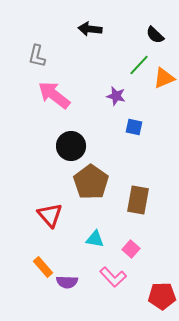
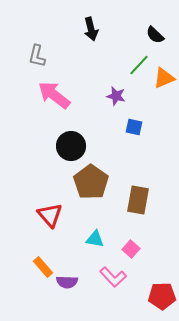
black arrow: moved 1 px right; rotated 110 degrees counterclockwise
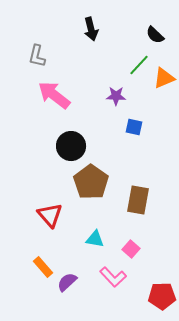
purple star: rotated 12 degrees counterclockwise
purple semicircle: rotated 135 degrees clockwise
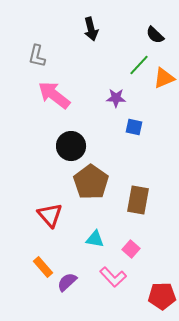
purple star: moved 2 px down
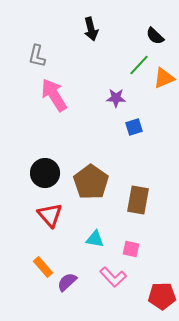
black semicircle: moved 1 px down
pink arrow: rotated 20 degrees clockwise
blue square: rotated 30 degrees counterclockwise
black circle: moved 26 px left, 27 px down
pink square: rotated 30 degrees counterclockwise
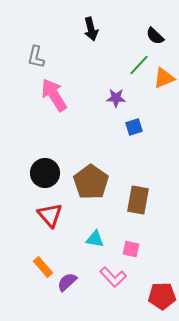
gray L-shape: moved 1 px left, 1 px down
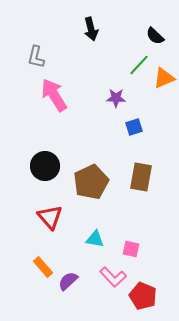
black circle: moved 7 px up
brown pentagon: rotated 12 degrees clockwise
brown rectangle: moved 3 px right, 23 px up
red triangle: moved 2 px down
purple semicircle: moved 1 px right, 1 px up
red pentagon: moved 19 px left; rotated 24 degrees clockwise
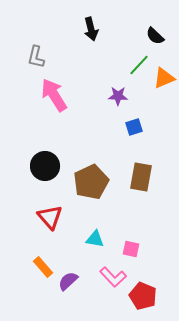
purple star: moved 2 px right, 2 px up
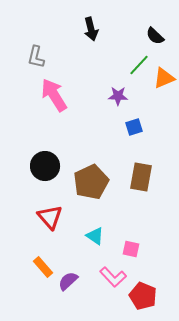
cyan triangle: moved 3 px up; rotated 24 degrees clockwise
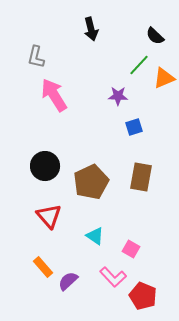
red triangle: moved 1 px left, 1 px up
pink square: rotated 18 degrees clockwise
